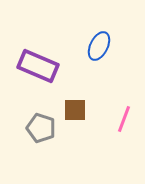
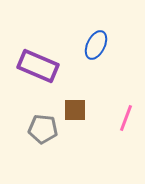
blue ellipse: moved 3 px left, 1 px up
pink line: moved 2 px right, 1 px up
gray pentagon: moved 2 px right, 1 px down; rotated 12 degrees counterclockwise
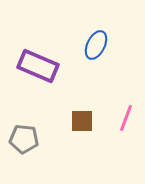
brown square: moved 7 px right, 11 px down
gray pentagon: moved 19 px left, 10 px down
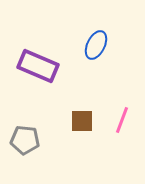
pink line: moved 4 px left, 2 px down
gray pentagon: moved 1 px right, 1 px down
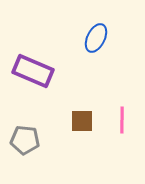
blue ellipse: moved 7 px up
purple rectangle: moved 5 px left, 5 px down
pink line: rotated 20 degrees counterclockwise
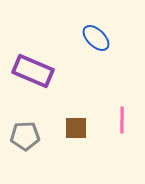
blue ellipse: rotated 72 degrees counterclockwise
brown square: moved 6 px left, 7 px down
gray pentagon: moved 4 px up; rotated 8 degrees counterclockwise
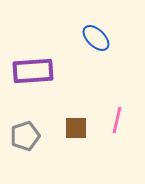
purple rectangle: rotated 27 degrees counterclockwise
pink line: moved 5 px left; rotated 12 degrees clockwise
gray pentagon: rotated 16 degrees counterclockwise
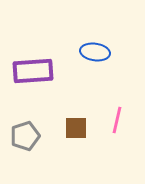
blue ellipse: moved 1 px left, 14 px down; rotated 36 degrees counterclockwise
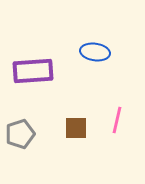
gray pentagon: moved 5 px left, 2 px up
